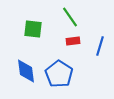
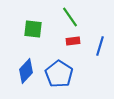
blue diamond: rotated 50 degrees clockwise
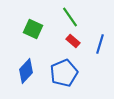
green square: rotated 18 degrees clockwise
red rectangle: rotated 48 degrees clockwise
blue line: moved 2 px up
blue pentagon: moved 5 px right, 1 px up; rotated 16 degrees clockwise
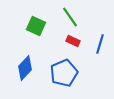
green square: moved 3 px right, 3 px up
red rectangle: rotated 16 degrees counterclockwise
blue diamond: moved 1 px left, 3 px up
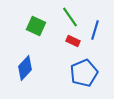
blue line: moved 5 px left, 14 px up
blue pentagon: moved 20 px right
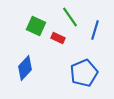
red rectangle: moved 15 px left, 3 px up
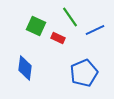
blue line: rotated 48 degrees clockwise
blue diamond: rotated 35 degrees counterclockwise
